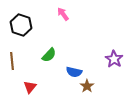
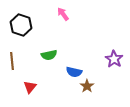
green semicircle: rotated 35 degrees clockwise
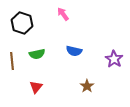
black hexagon: moved 1 px right, 2 px up
green semicircle: moved 12 px left, 1 px up
blue semicircle: moved 21 px up
red triangle: moved 6 px right
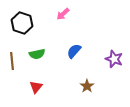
pink arrow: rotated 96 degrees counterclockwise
blue semicircle: rotated 119 degrees clockwise
purple star: rotated 12 degrees counterclockwise
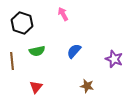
pink arrow: rotated 104 degrees clockwise
green semicircle: moved 3 px up
brown star: rotated 24 degrees counterclockwise
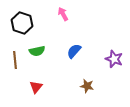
brown line: moved 3 px right, 1 px up
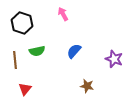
red triangle: moved 11 px left, 2 px down
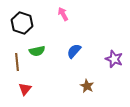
brown line: moved 2 px right, 2 px down
brown star: rotated 16 degrees clockwise
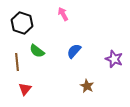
green semicircle: rotated 49 degrees clockwise
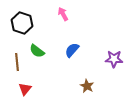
blue semicircle: moved 2 px left, 1 px up
purple star: rotated 18 degrees counterclockwise
